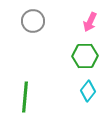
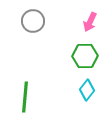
cyan diamond: moved 1 px left, 1 px up
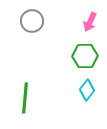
gray circle: moved 1 px left
green line: moved 1 px down
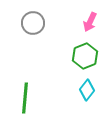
gray circle: moved 1 px right, 2 px down
green hexagon: rotated 20 degrees counterclockwise
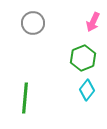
pink arrow: moved 3 px right
green hexagon: moved 2 px left, 2 px down
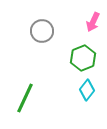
gray circle: moved 9 px right, 8 px down
green line: rotated 20 degrees clockwise
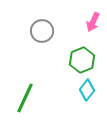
green hexagon: moved 1 px left, 2 px down
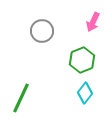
cyan diamond: moved 2 px left, 3 px down
green line: moved 4 px left
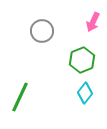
green line: moved 1 px left, 1 px up
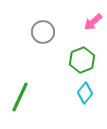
pink arrow: rotated 24 degrees clockwise
gray circle: moved 1 px right, 1 px down
